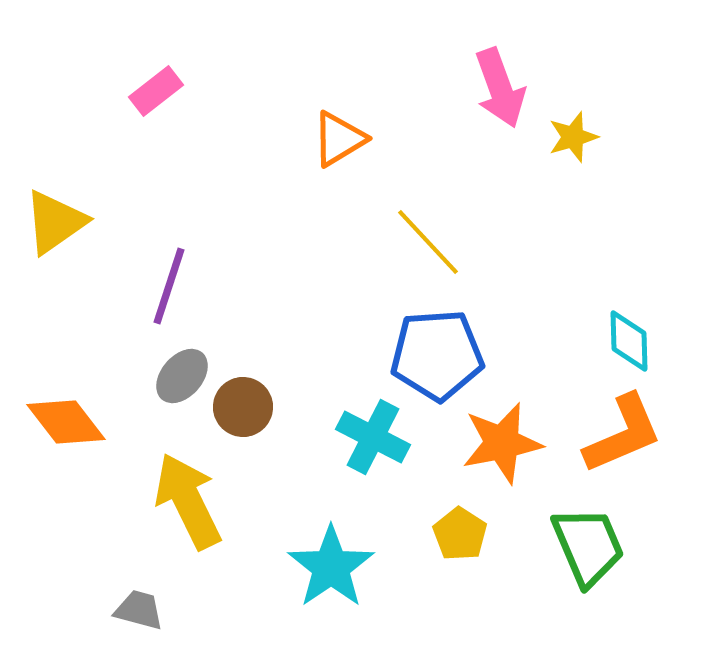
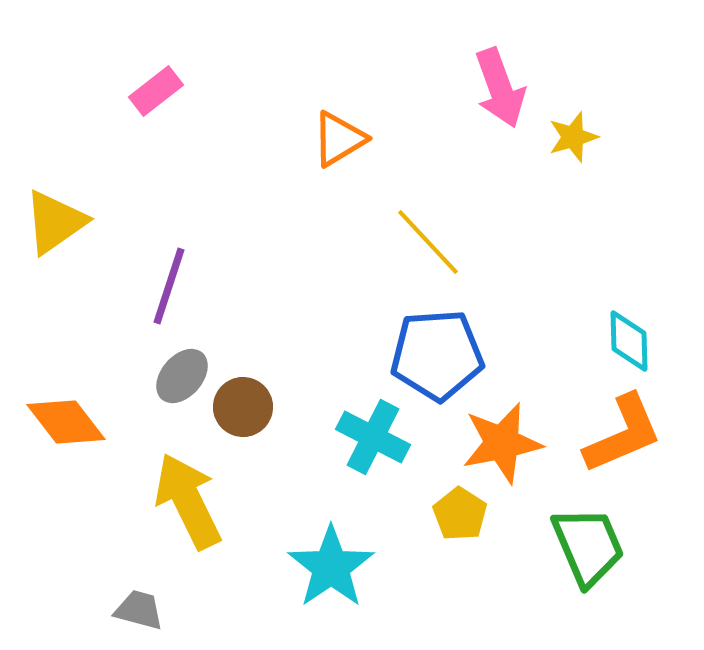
yellow pentagon: moved 20 px up
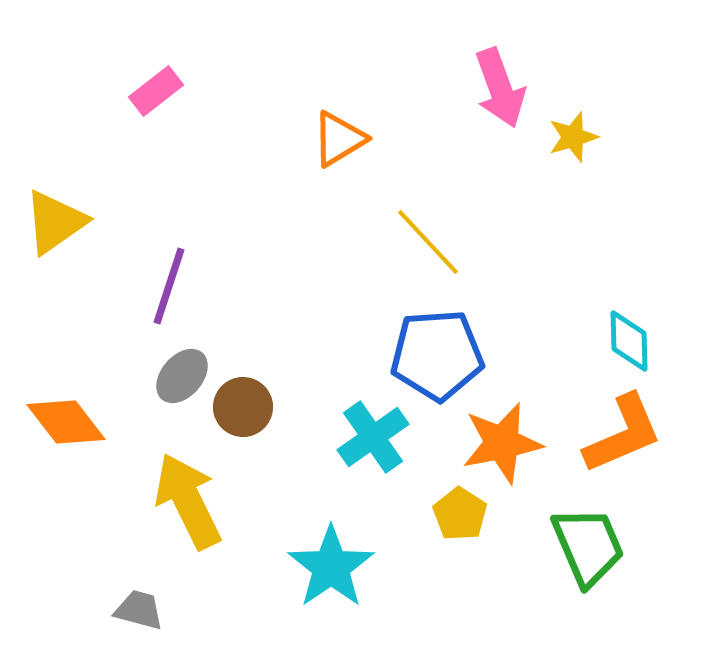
cyan cross: rotated 28 degrees clockwise
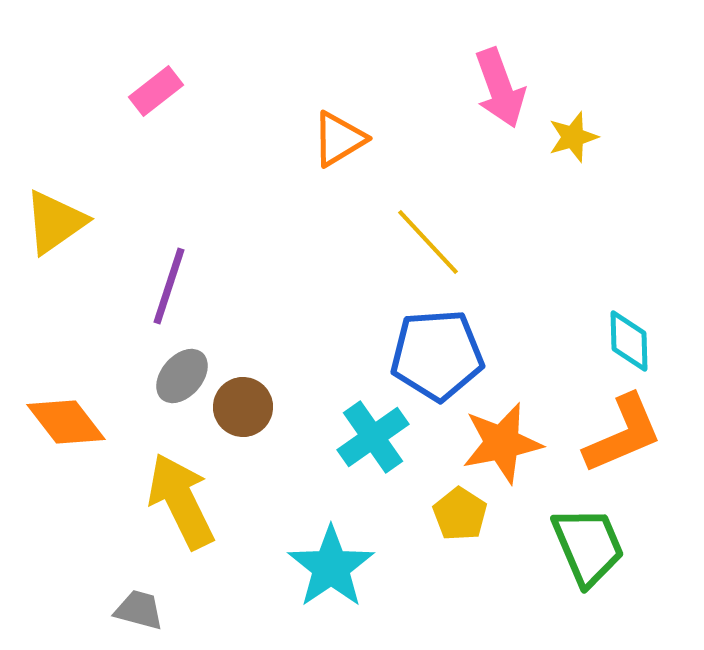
yellow arrow: moved 7 px left
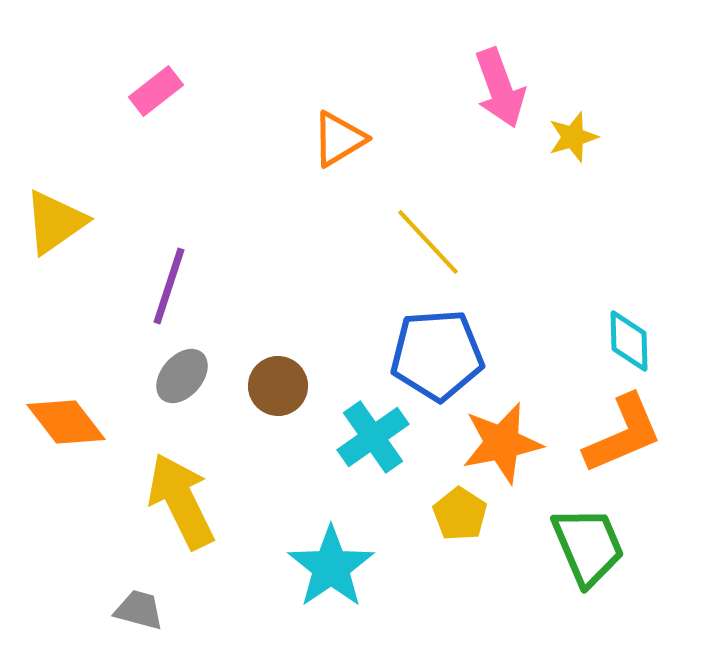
brown circle: moved 35 px right, 21 px up
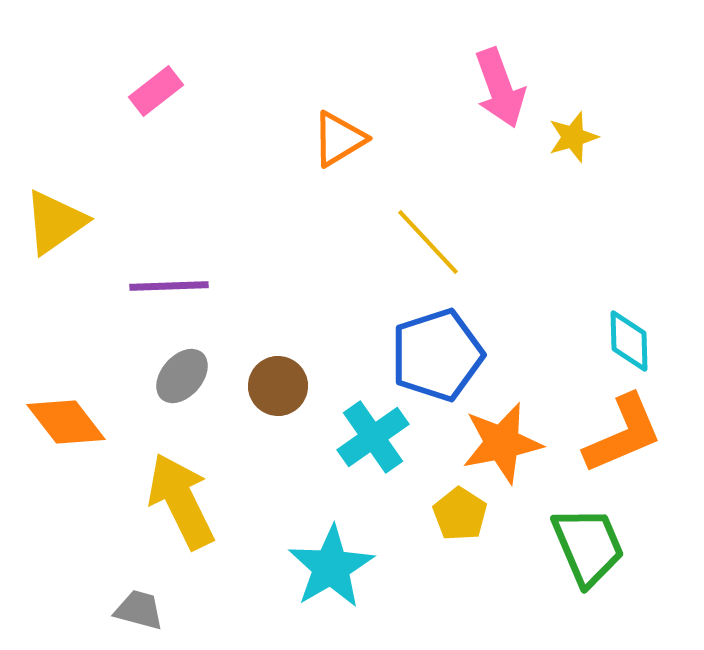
purple line: rotated 70 degrees clockwise
blue pentagon: rotated 14 degrees counterclockwise
cyan star: rotated 4 degrees clockwise
